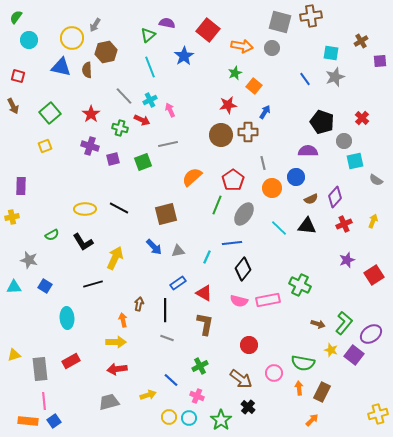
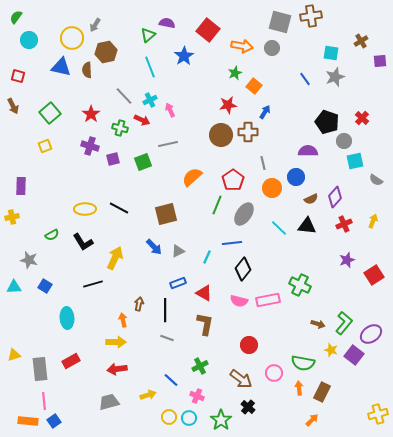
black pentagon at (322, 122): moved 5 px right
gray triangle at (178, 251): rotated 16 degrees counterclockwise
blue rectangle at (178, 283): rotated 14 degrees clockwise
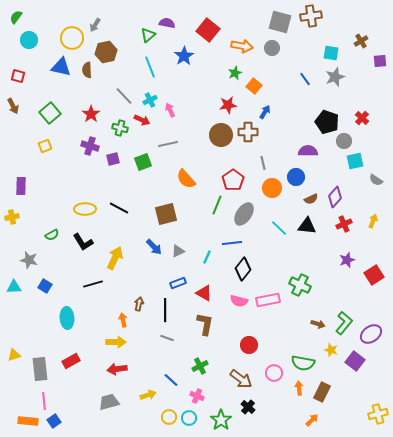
orange semicircle at (192, 177): moved 6 px left, 2 px down; rotated 90 degrees counterclockwise
purple square at (354, 355): moved 1 px right, 6 px down
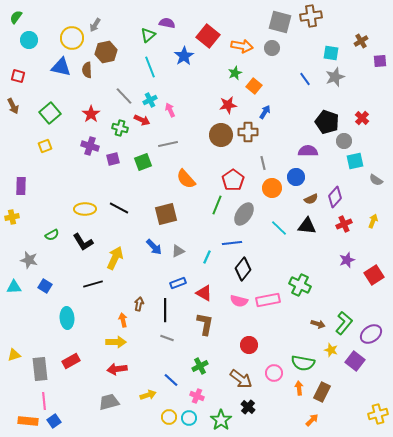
red square at (208, 30): moved 6 px down
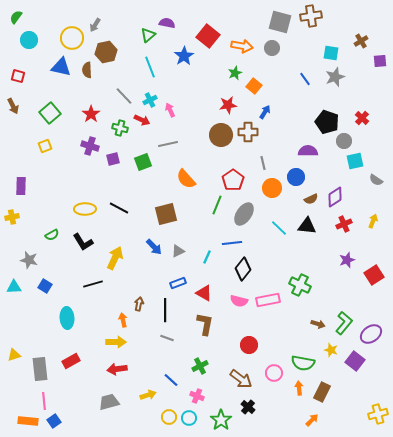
purple diamond at (335, 197): rotated 15 degrees clockwise
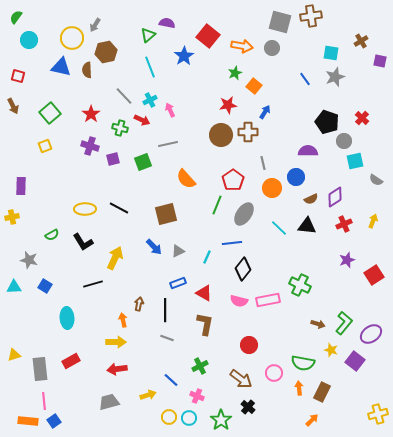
purple square at (380, 61): rotated 16 degrees clockwise
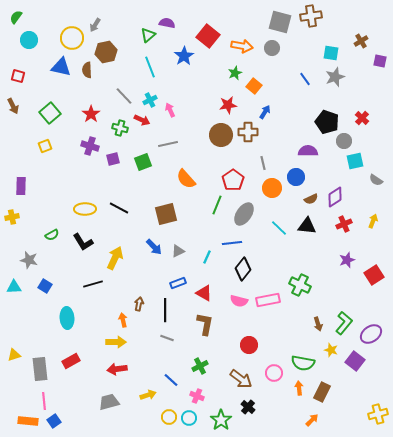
brown arrow at (318, 324): rotated 56 degrees clockwise
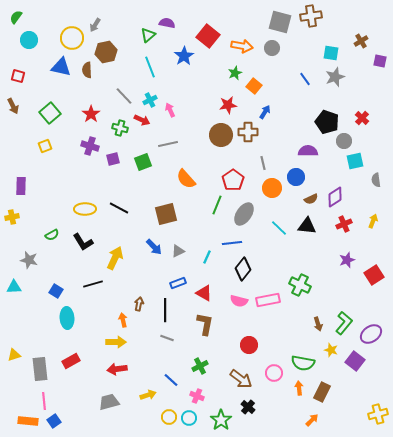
gray semicircle at (376, 180): rotated 48 degrees clockwise
blue square at (45, 286): moved 11 px right, 5 px down
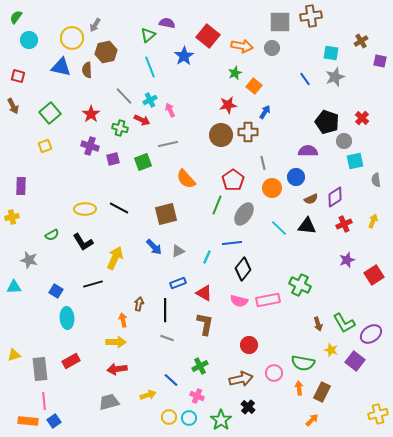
gray square at (280, 22): rotated 15 degrees counterclockwise
green L-shape at (344, 323): rotated 110 degrees clockwise
brown arrow at (241, 379): rotated 50 degrees counterclockwise
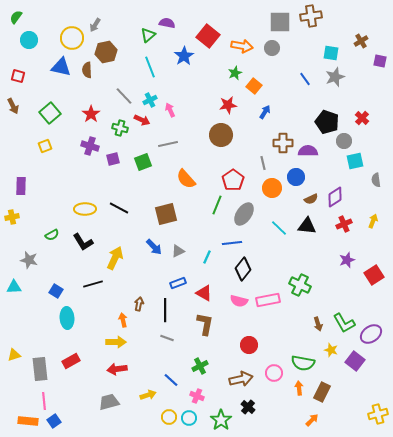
brown cross at (248, 132): moved 35 px right, 11 px down
